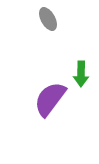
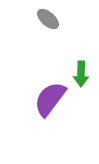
gray ellipse: rotated 20 degrees counterclockwise
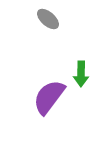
purple semicircle: moved 1 px left, 2 px up
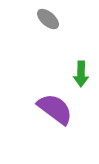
purple semicircle: moved 6 px right, 12 px down; rotated 90 degrees clockwise
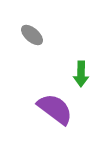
gray ellipse: moved 16 px left, 16 px down
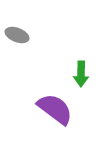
gray ellipse: moved 15 px left; rotated 20 degrees counterclockwise
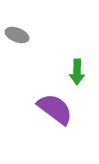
green arrow: moved 4 px left, 2 px up
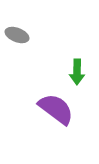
purple semicircle: moved 1 px right
